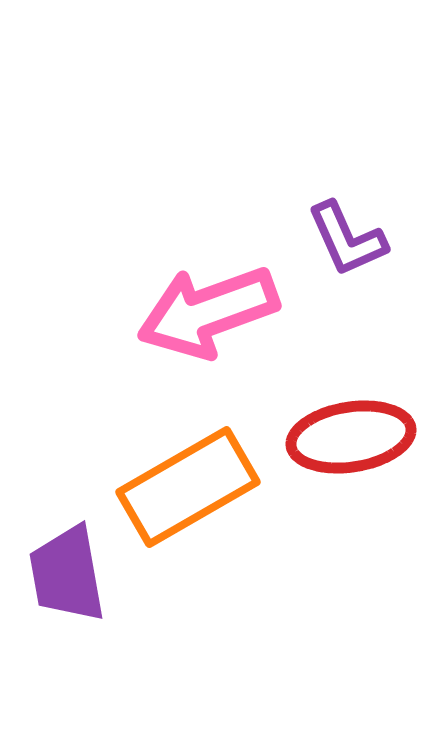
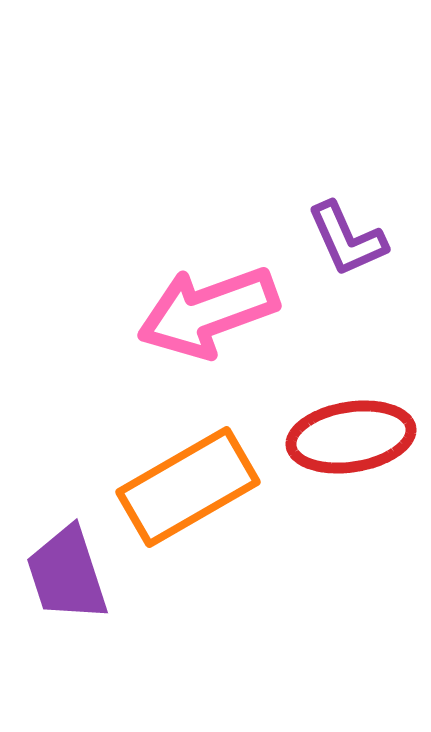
purple trapezoid: rotated 8 degrees counterclockwise
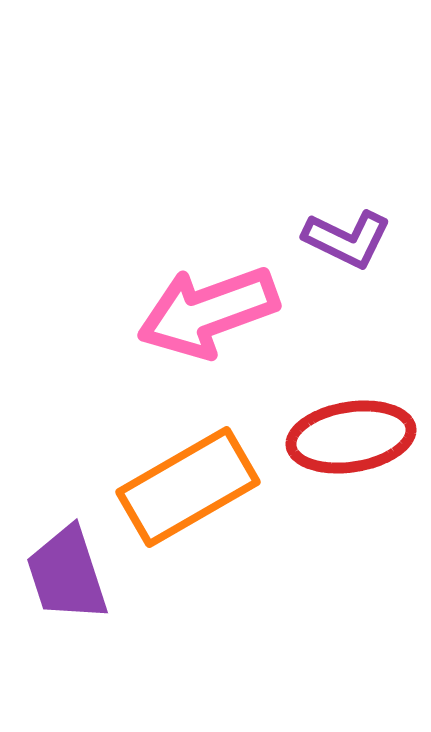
purple L-shape: rotated 40 degrees counterclockwise
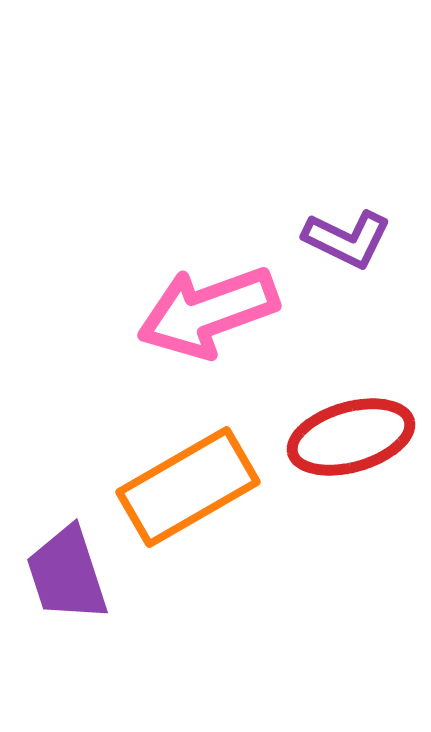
red ellipse: rotated 7 degrees counterclockwise
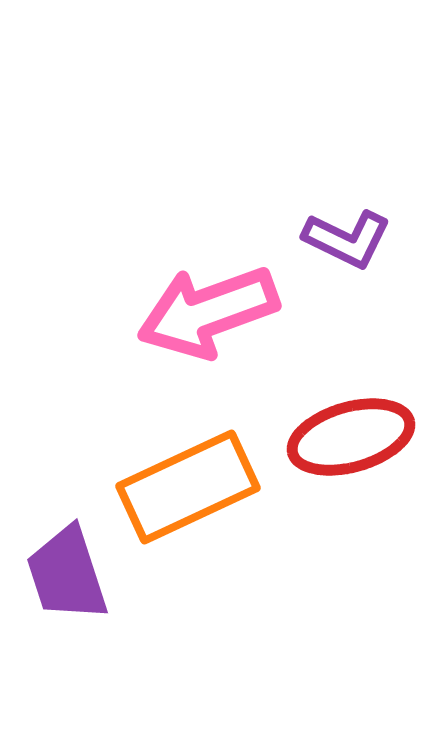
orange rectangle: rotated 5 degrees clockwise
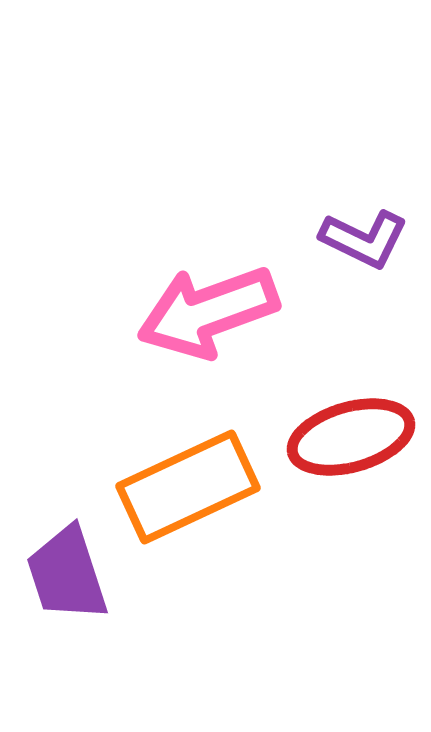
purple L-shape: moved 17 px right
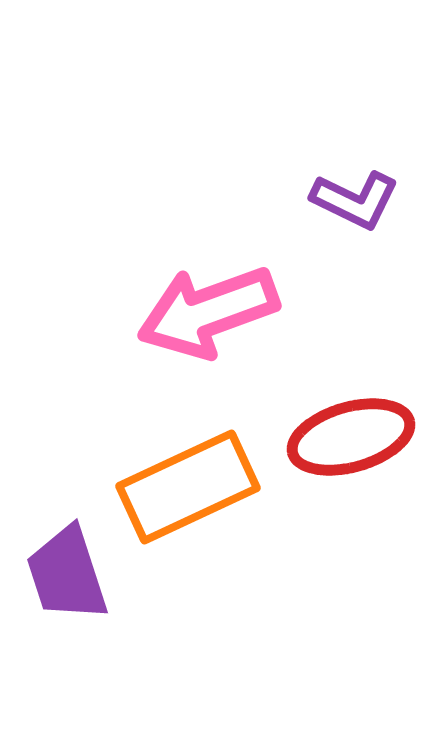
purple L-shape: moved 9 px left, 39 px up
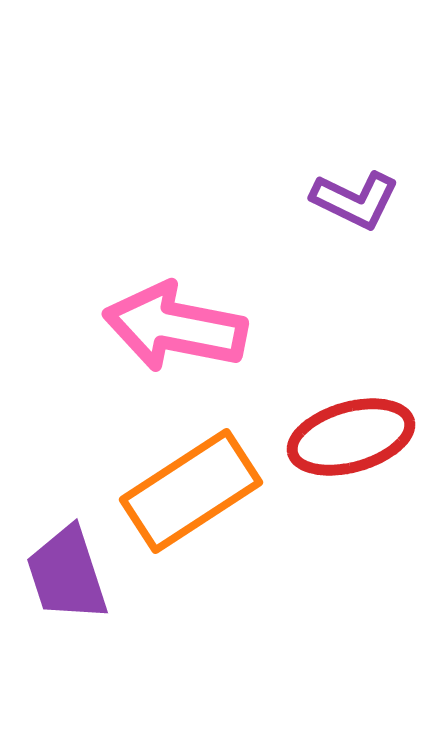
pink arrow: moved 33 px left, 15 px down; rotated 31 degrees clockwise
orange rectangle: moved 3 px right, 4 px down; rotated 8 degrees counterclockwise
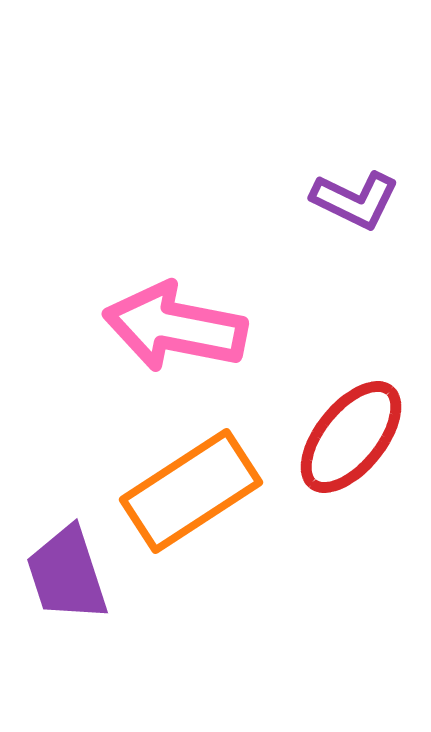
red ellipse: rotated 35 degrees counterclockwise
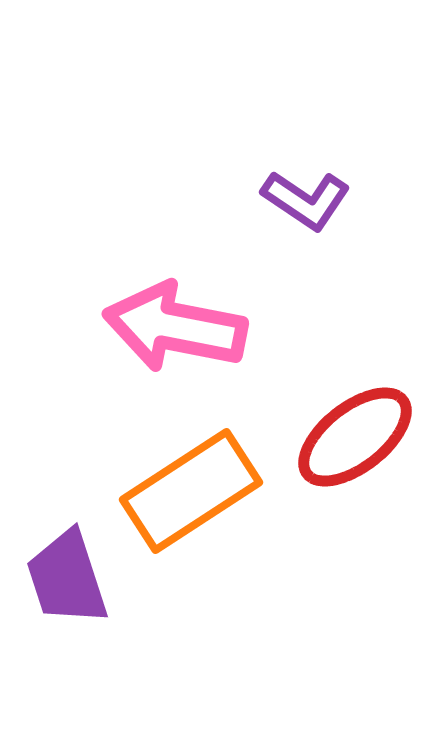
purple L-shape: moved 49 px left; rotated 8 degrees clockwise
red ellipse: moved 4 px right; rotated 13 degrees clockwise
purple trapezoid: moved 4 px down
